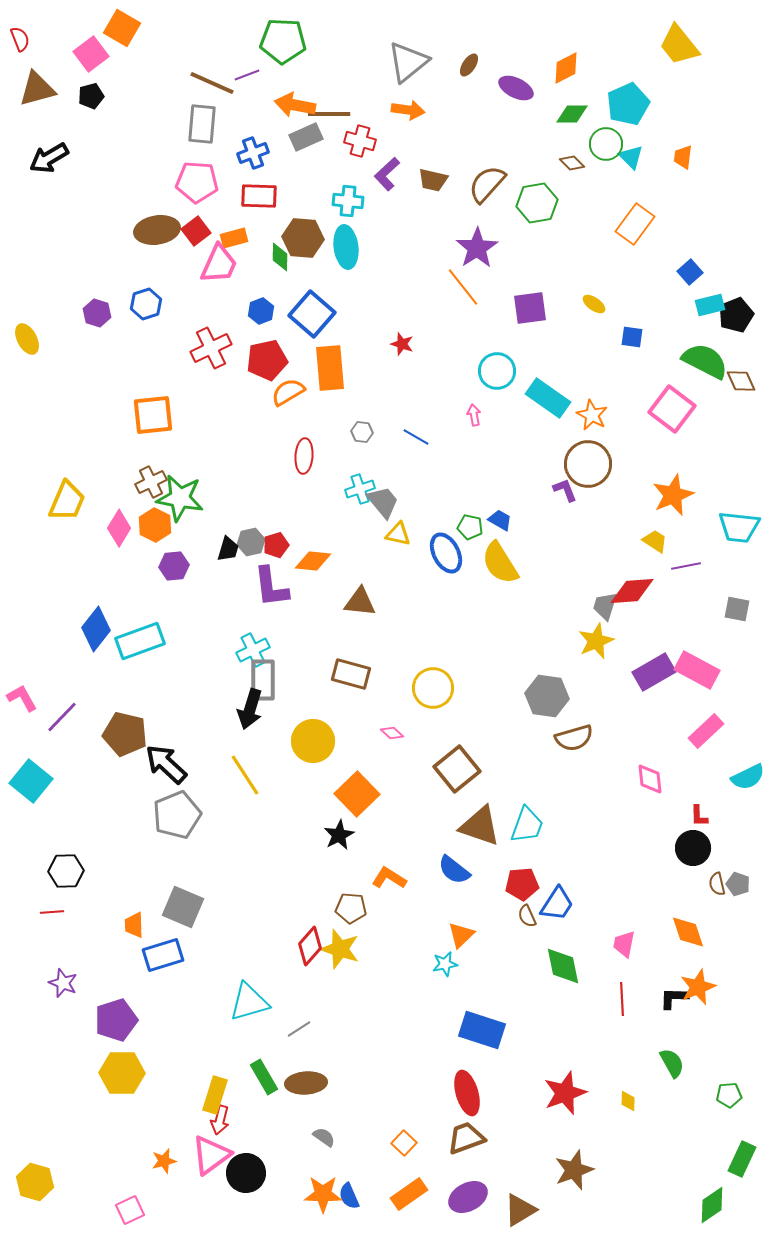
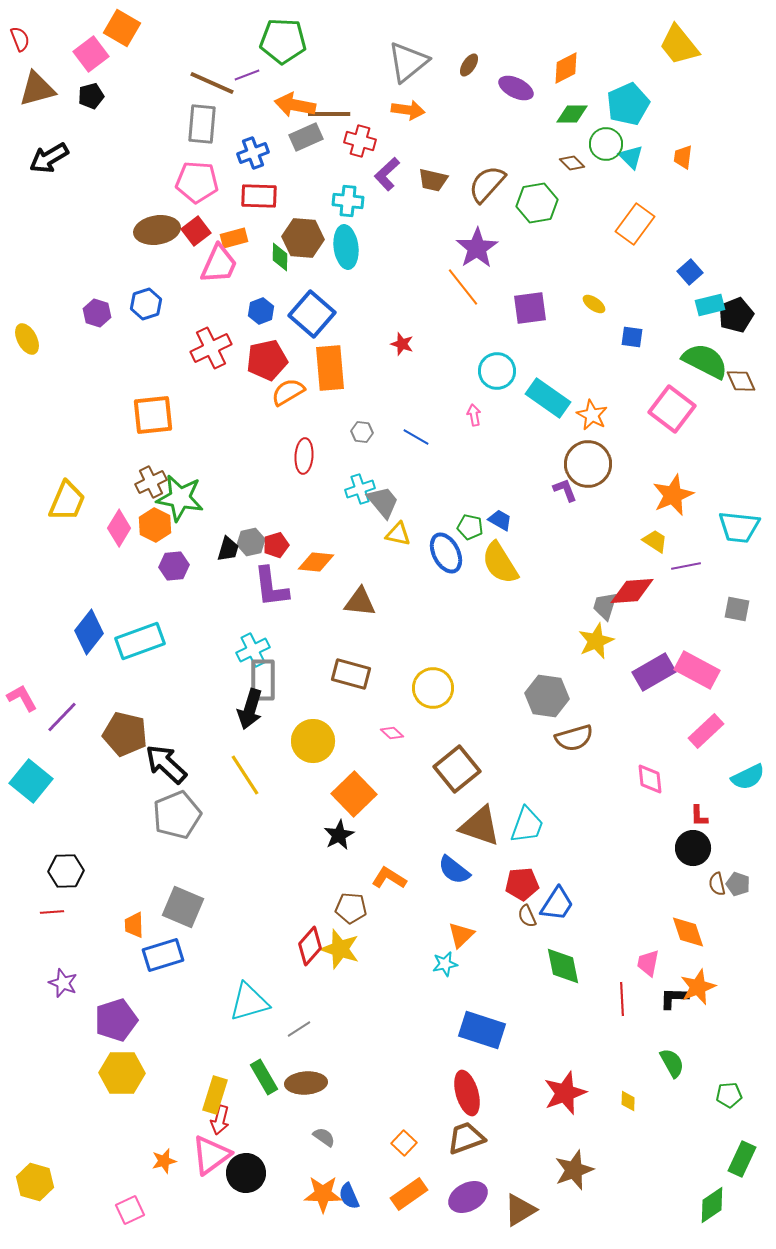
orange diamond at (313, 561): moved 3 px right, 1 px down
blue diamond at (96, 629): moved 7 px left, 3 px down
orange square at (357, 794): moved 3 px left
pink trapezoid at (624, 944): moved 24 px right, 19 px down
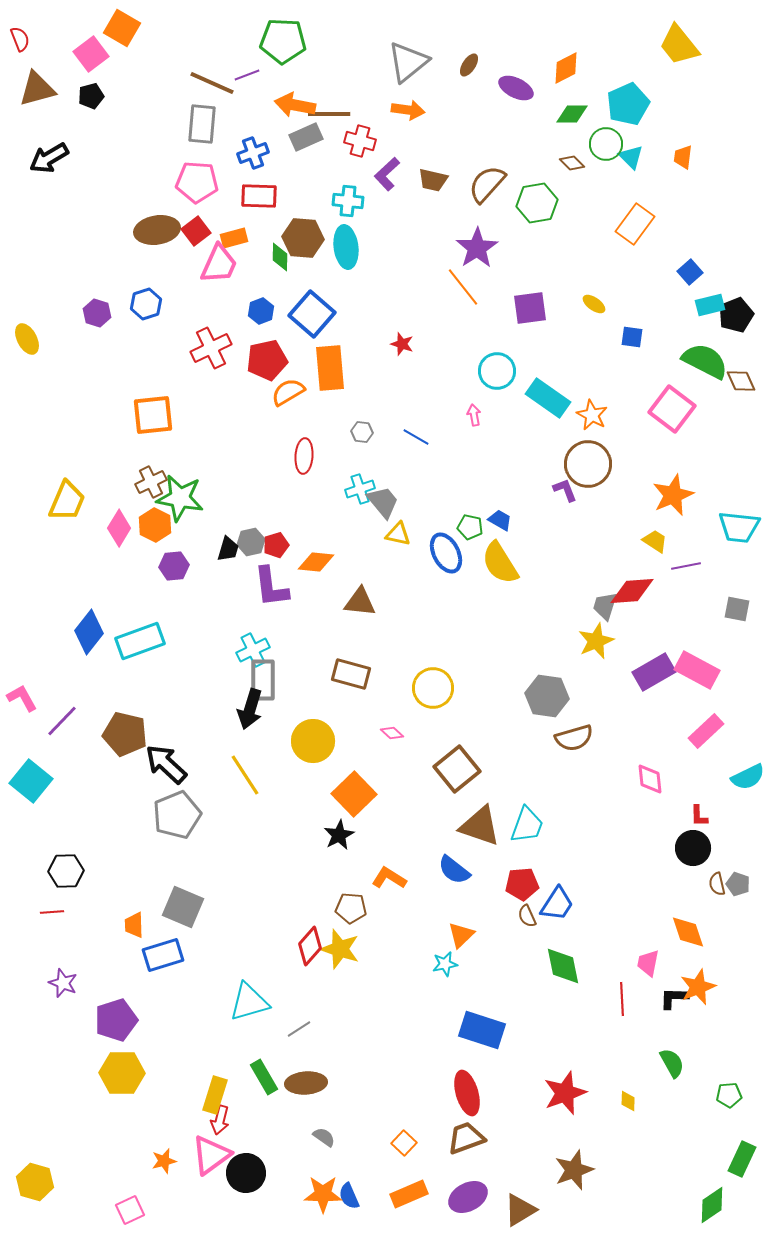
purple line at (62, 717): moved 4 px down
orange rectangle at (409, 1194): rotated 12 degrees clockwise
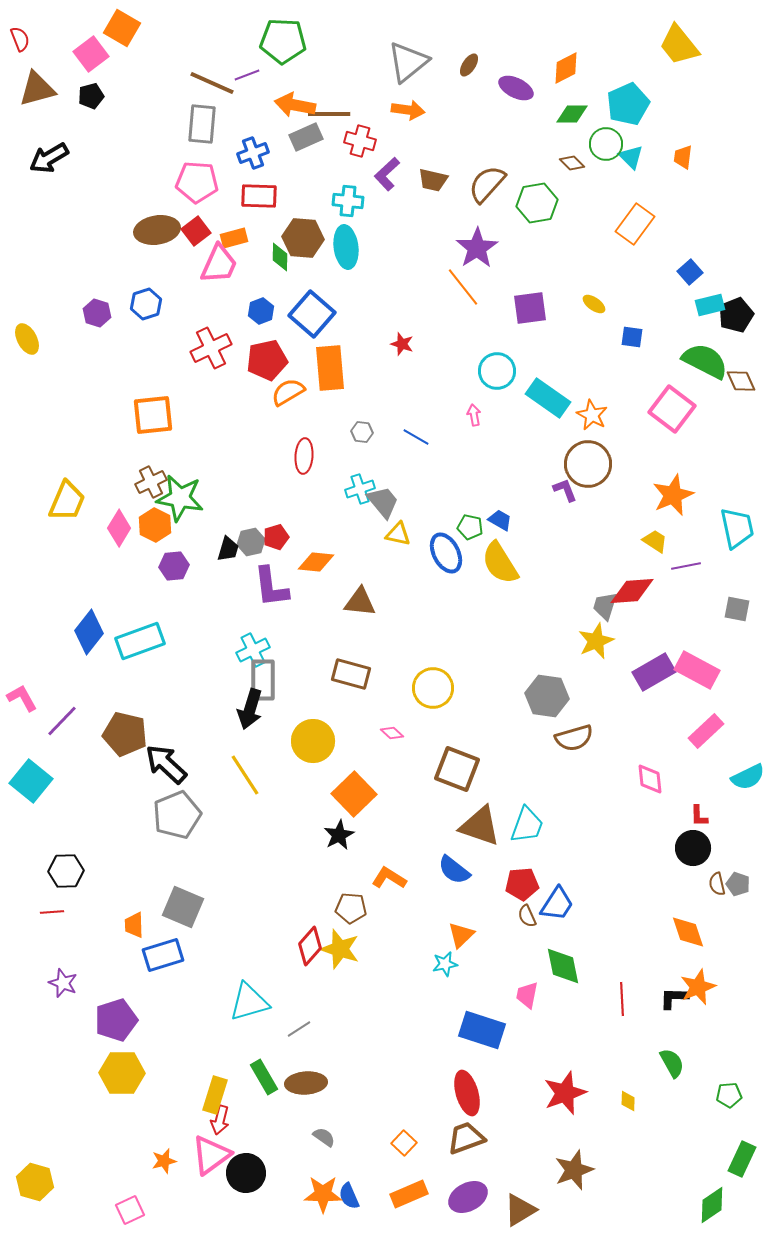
cyan trapezoid at (739, 527): moved 2 px left, 1 px down; rotated 108 degrees counterclockwise
red pentagon at (276, 545): moved 8 px up
brown square at (457, 769): rotated 30 degrees counterclockwise
pink trapezoid at (648, 963): moved 121 px left, 32 px down
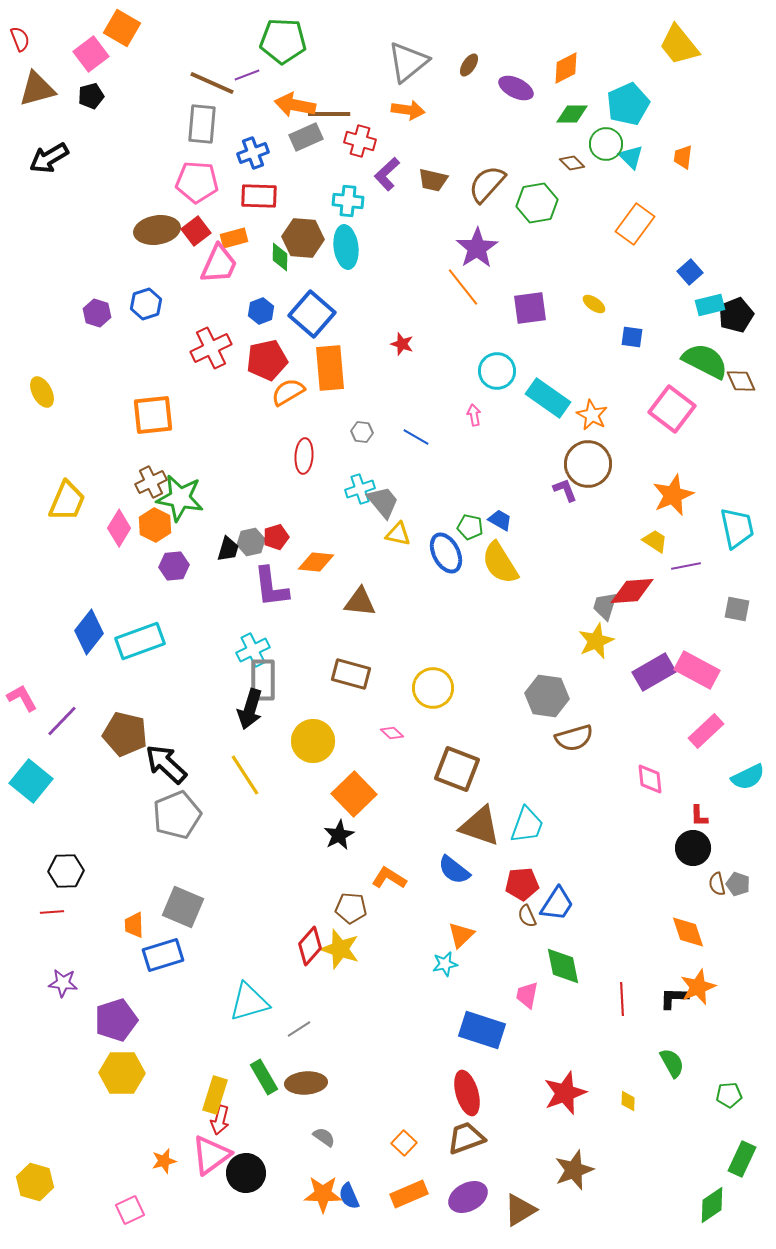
yellow ellipse at (27, 339): moved 15 px right, 53 px down
purple star at (63, 983): rotated 16 degrees counterclockwise
